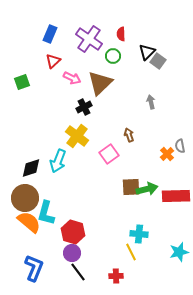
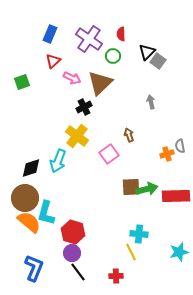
orange cross: rotated 24 degrees clockwise
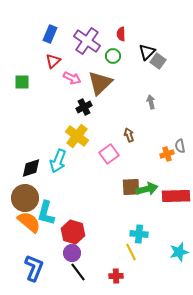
purple cross: moved 2 px left, 2 px down
green square: rotated 21 degrees clockwise
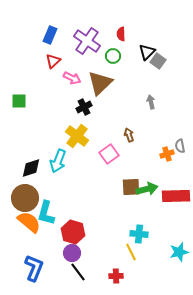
blue rectangle: moved 1 px down
green square: moved 3 px left, 19 px down
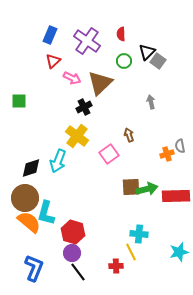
green circle: moved 11 px right, 5 px down
red cross: moved 10 px up
